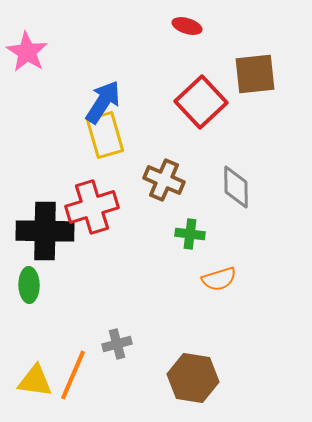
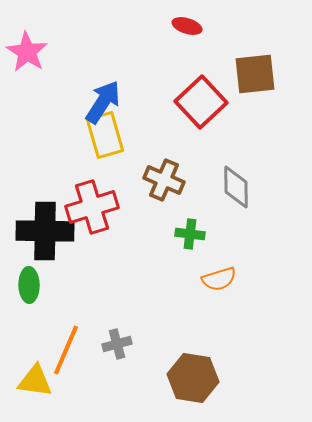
orange line: moved 7 px left, 25 px up
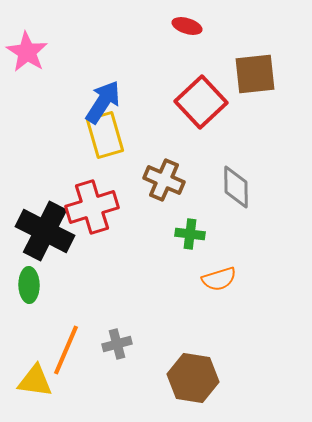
black cross: rotated 26 degrees clockwise
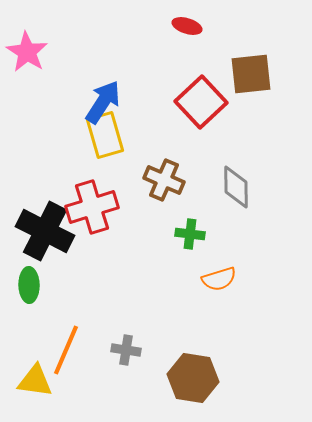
brown square: moved 4 px left
gray cross: moved 9 px right, 6 px down; rotated 24 degrees clockwise
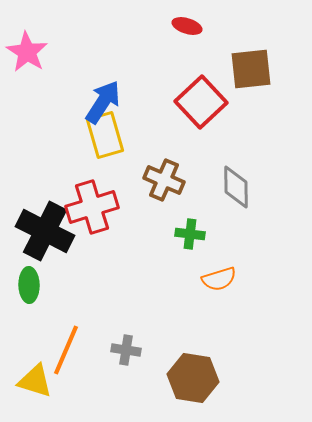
brown square: moved 5 px up
yellow triangle: rotated 9 degrees clockwise
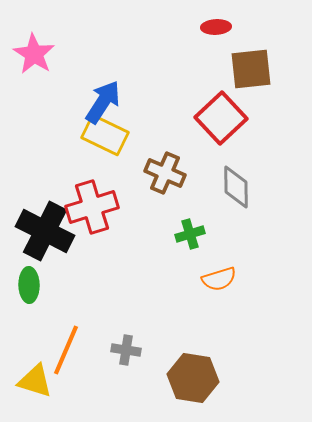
red ellipse: moved 29 px right, 1 px down; rotated 20 degrees counterclockwise
pink star: moved 7 px right, 2 px down
red square: moved 20 px right, 16 px down
yellow rectangle: rotated 48 degrees counterclockwise
brown cross: moved 1 px right, 7 px up
green cross: rotated 24 degrees counterclockwise
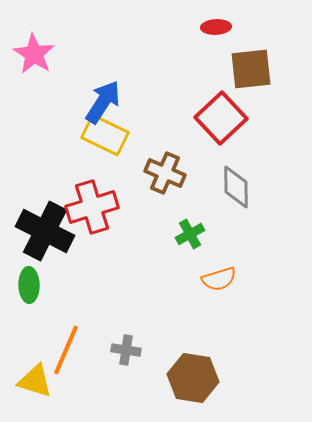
green cross: rotated 12 degrees counterclockwise
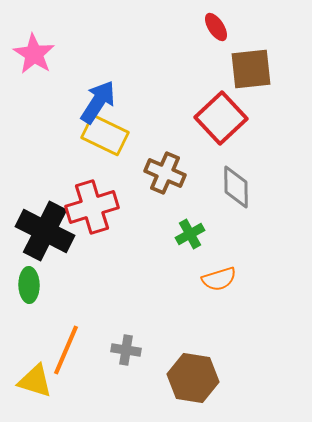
red ellipse: rotated 60 degrees clockwise
blue arrow: moved 5 px left
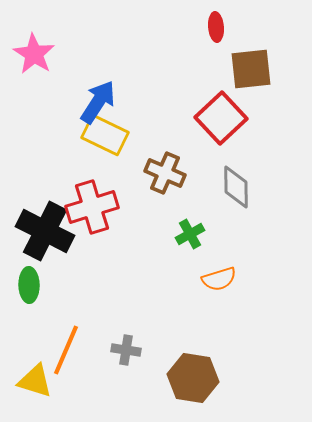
red ellipse: rotated 28 degrees clockwise
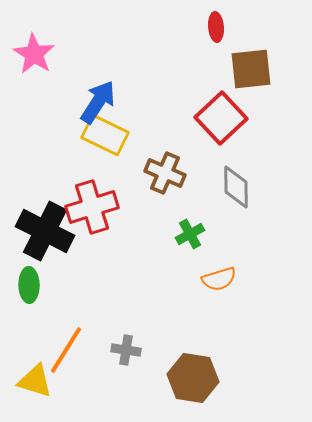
orange line: rotated 9 degrees clockwise
